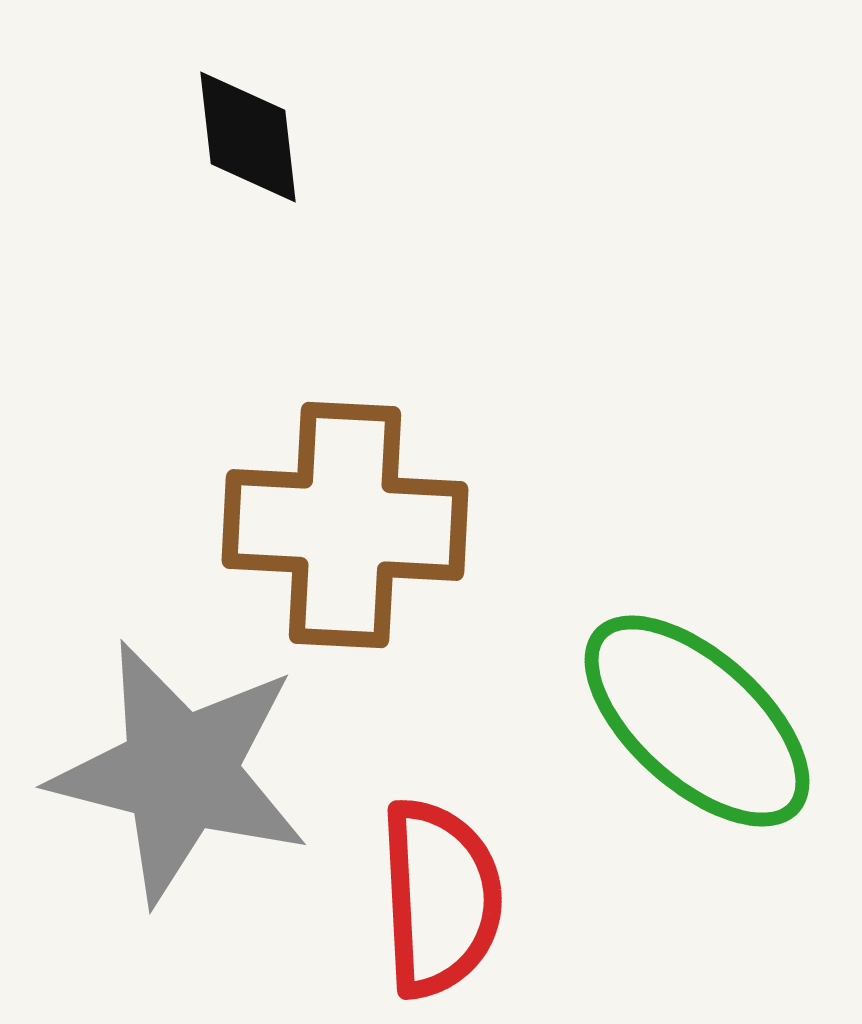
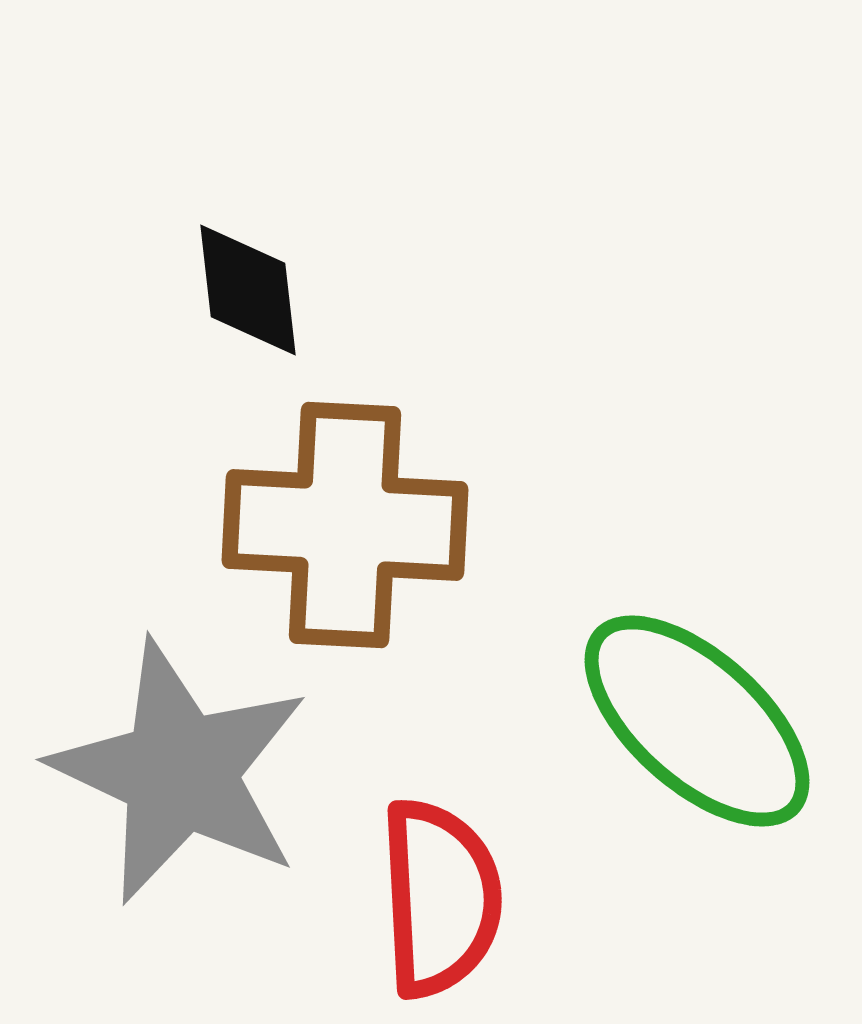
black diamond: moved 153 px down
gray star: rotated 11 degrees clockwise
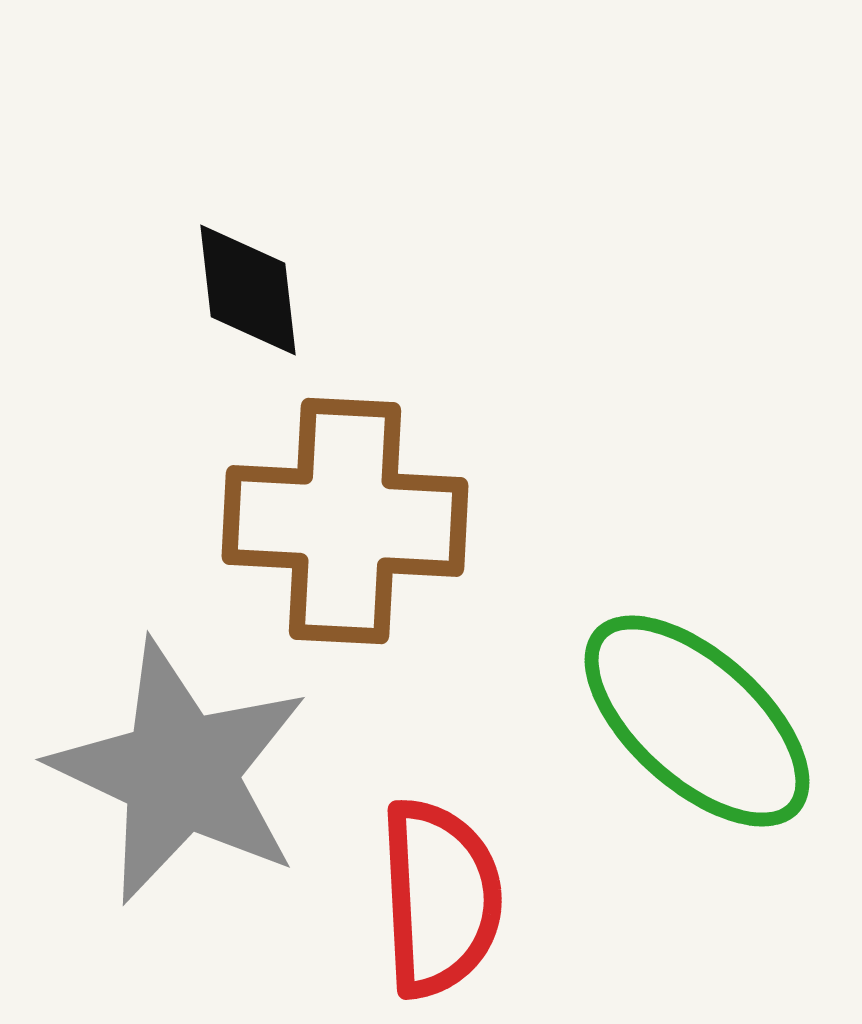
brown cross: moved 4 px up
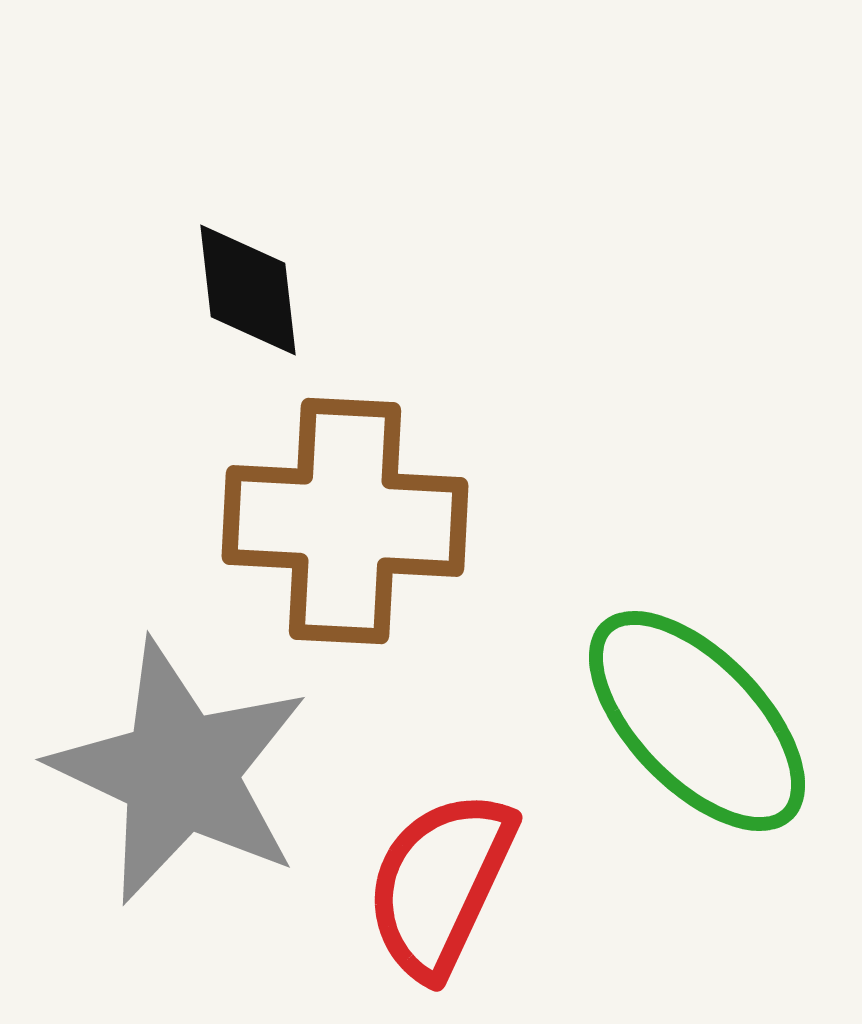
green ellipse: rotated 4 degrees clockwise
red semicircle: moved 14 px up; rotated 152 degrees counterclockwise
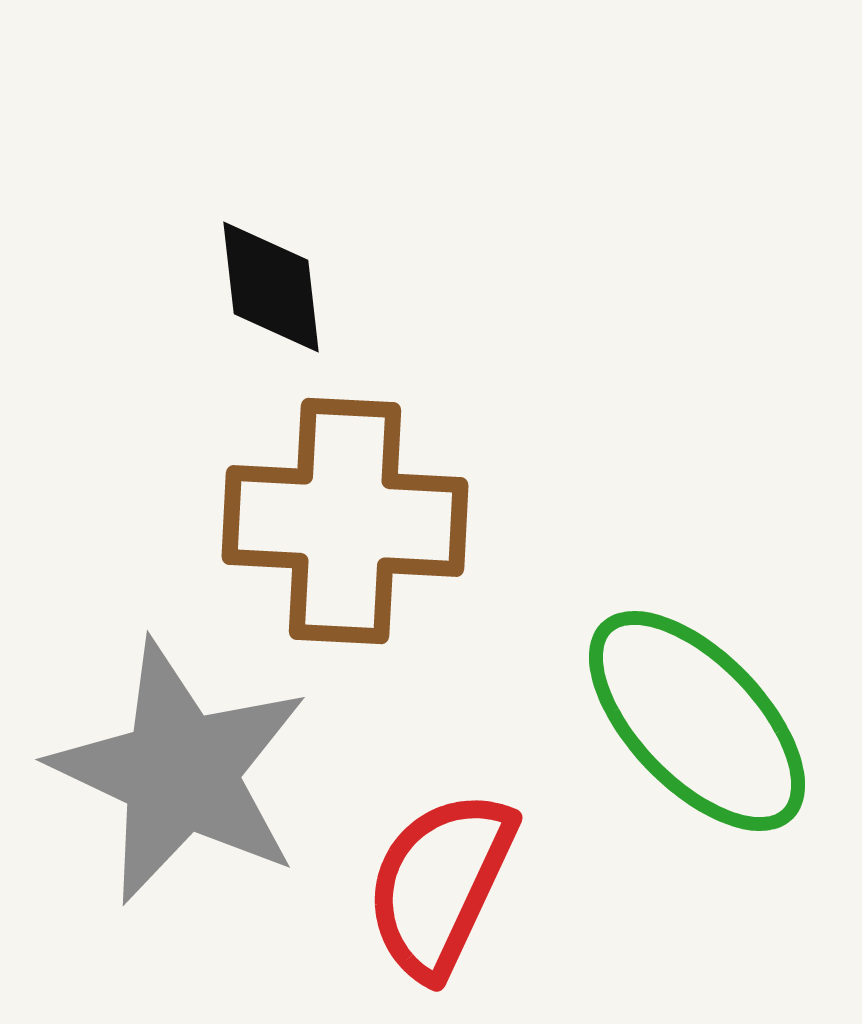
black diamond: moved 23 px right, 3 px up
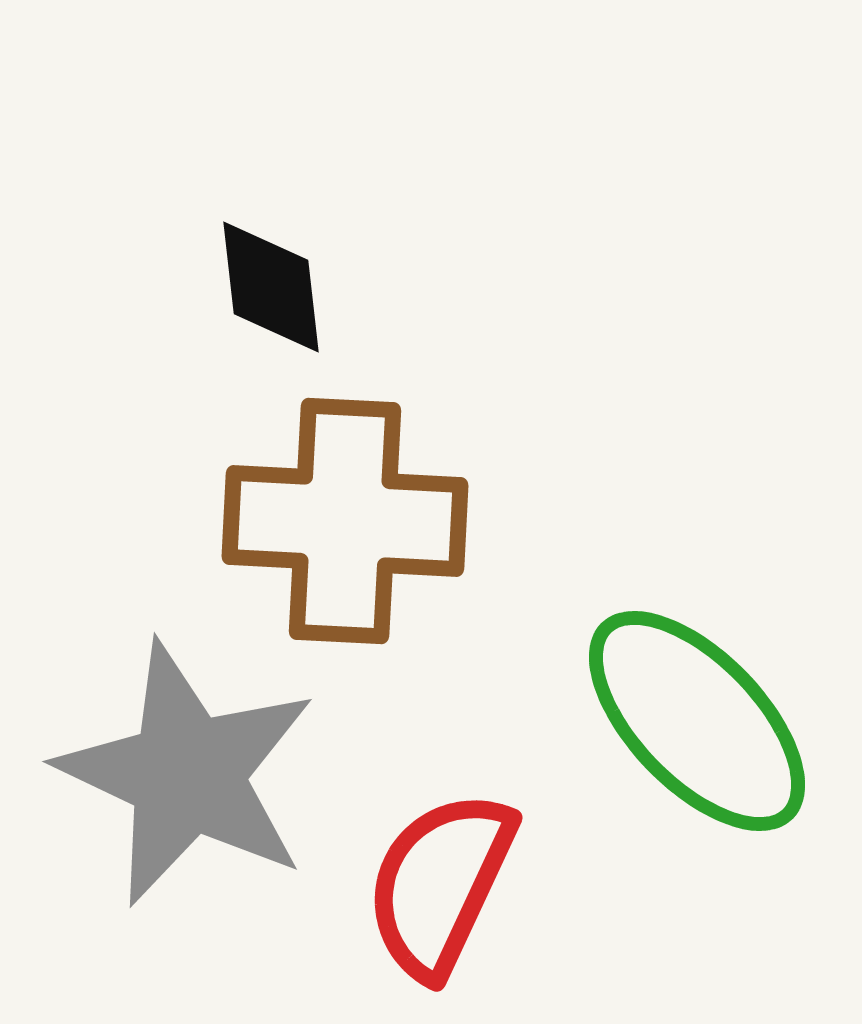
gray star: moved 7 px right, 2 px down
